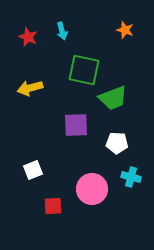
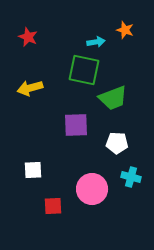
cyan arrow: moved 34 px right, 11 px down; rotated 84 degrees counterclockwise
white square: rotated 18 degrees clockwise
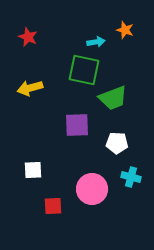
purple square: moved 1 px right
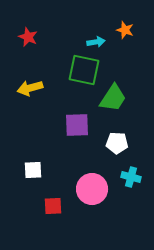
green trapezoid: rotated 36 degrees counterclockwise
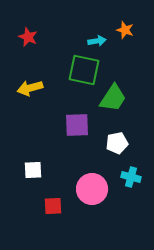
cyan arrow: moved 1 px right, 1 px up
white pentagon: rotated 15 degrees counterclockwise
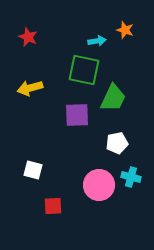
green trapezoid: rotated 8 degrees counterclockwise
purple square: moved 10 px up
white square: rotated 18 degrees clockwise
pink circle: moved 7 px right, 4 px up
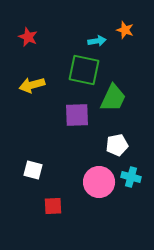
yellow arrow: moved 2 px right, 3 px up
white pentagon: moved 2 px down
pink circle: moved 3 px up
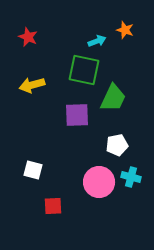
cyan arrow: rotated 12 degrees counterclockwise
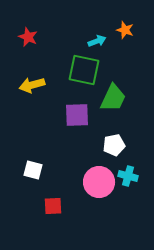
white pentagon: moved 3 px left
cyan cross: moved 3 px left, 1 px up
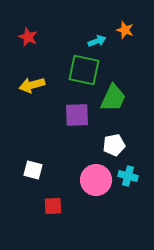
pink circle: moved 3 px left, 2 px up
